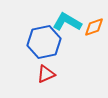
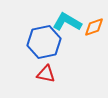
red triangle: rotated 36 degrees clockwise
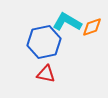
orange diamond: moved 2 px left
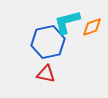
cyan L-shape: rotated 44 degrees counterclockwise
blue hexagon: moved 4 px right
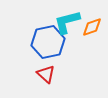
red triangle: rotated 30 degrees clockwise
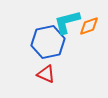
orange diamond: moved 3 px left, 1 px up
red triangle: rotated 18 degrees counterclockwise
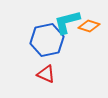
orange diamond: rotated 35 degrees clockwise
blue hexagon: moved 1 px left, 2 px up
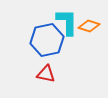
cyan L-shape: rotated 104 degrees clockwise
red triangle: rotated 12 degrees counterclockwise
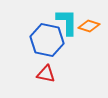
blue hexagon: rotated 24 degrees clockwise
